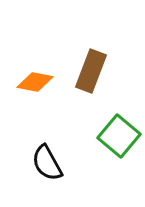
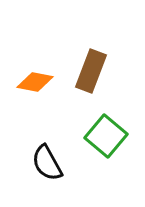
green square: moved 13 px left
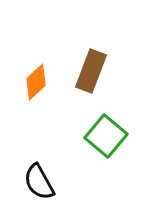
orange diamond: moved 1 px right; rotated 54 degrees counterclockwise
black semicircle: moved 8 px left, 19 px down
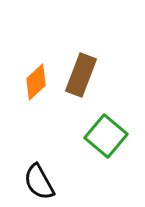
brown rectangle: moved 10 px left, 4 px down
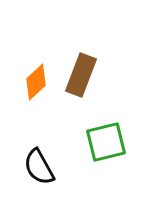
green square: moved 6 px down; rotated 36 degrees clockwise
black semicircle: moved 15 px up
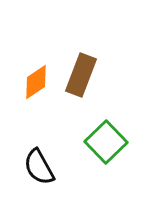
orange diamond: rotated 9 degrees clockwise
green square: rotated 30 degrees counterclockwise
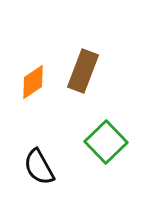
brown rectangle: moved 2 px right, 4 px up
orange diamond: moved 3 px left
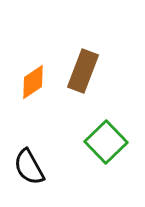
black semicircle: moved 10 px left
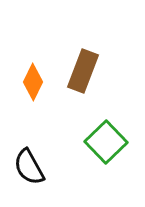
orange diamond: rotated 30 degrees counterclockwise
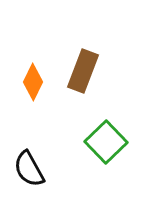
black semicircle: moved 2 px down
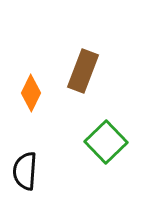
orange diamond: moved 2 px left, 11 px down
black semicircle: moved 4 px left, 2 px down; rotated 33 degrees clockwise
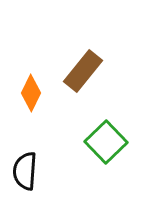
brown rectangle: rotated 18 degrees clockwise
